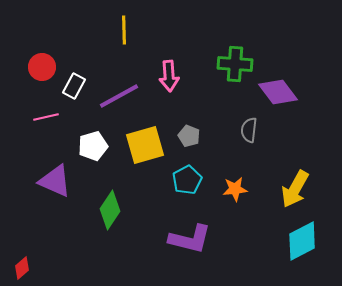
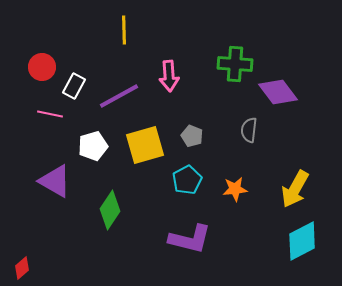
pink line: moved 4 px right, 3 px up; rotated 25 degrees clockwise
gray pentagon: moved 3 px right
purple triangle: rotated 6 degrees clockwise
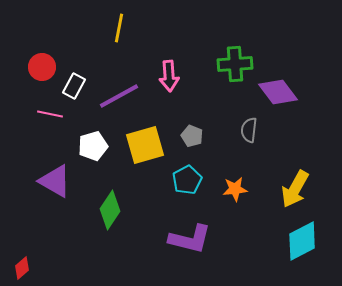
yellow line: moved 5 px left, 2 px up; rotated 12 degrees clockwise
green cross: rotated 8 degrees counterclockwise
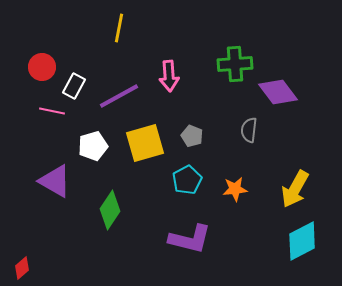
pink line: moved 2 px right, 3 px up
yellow square: moved 2 px up
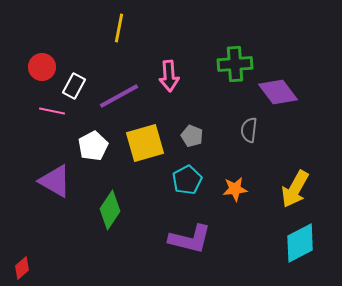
white pentagon: rotated 12 degrees counterclockwise
cyan diamond: moved 2 px left, 2 px down
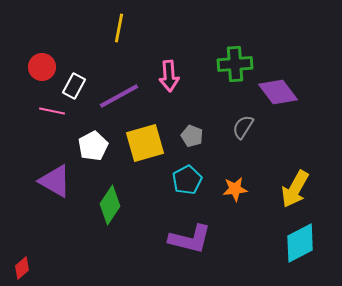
gray semicircle: moved 6 px left, 3 px up; rotated 25 degrees clockwise
green diamond: moved 5 px up
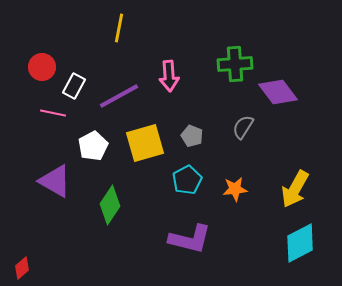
pink line: moved 1 px right, 2 px down
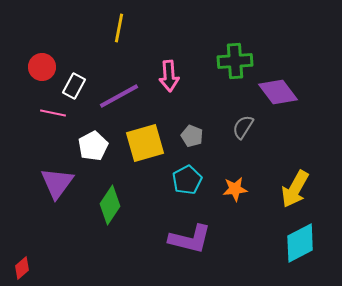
green cross: moved 3 px up
purple triangle: moved 2 px right, 2 px down; rotated 36 degrees clockwise
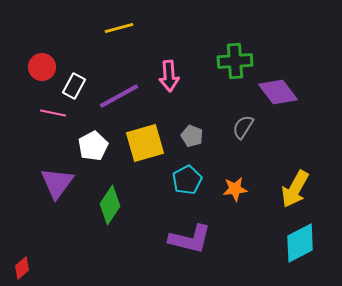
yellow line: rotated 64 degrees clockwise
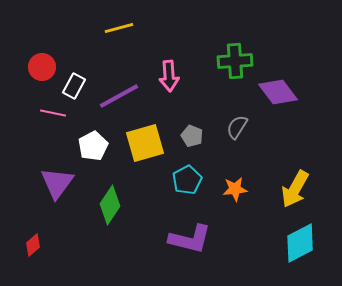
gray semicircle: moved 6 px left
red diamond: moved 11 px right, 23 px up
